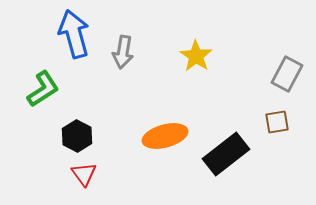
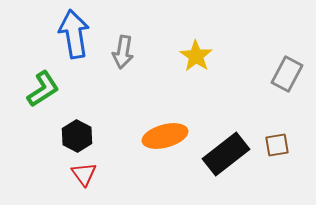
blue arrow: rotated 6 degrees clockwise
brown square: moved 23 px down
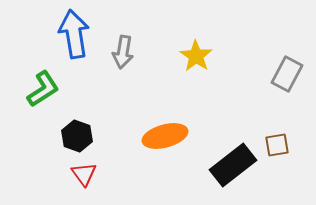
black hexagon: rotated 8 degrees counterclockwise
black rectangle: moved 7 px right, 11 px down
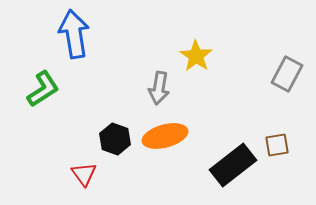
gray arrow: moved 36 px right, 36 px down
black hexagon: moved 38 px right, 3 px down
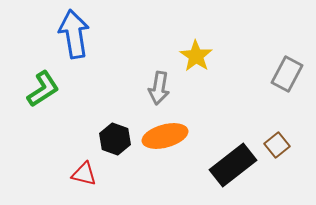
brown square: rotated 30 degrees counterclockwise
red triangle: rotated 40 degrees counterclockwise
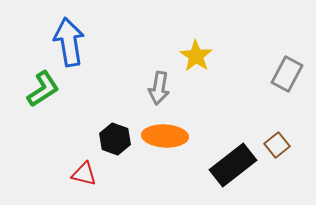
blue arrow: moved 5 px left, 8 px down
orange ellipse: rotated 18 degrees clockwise
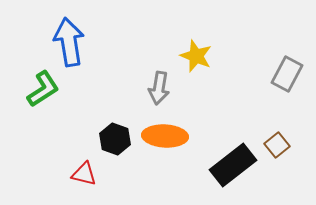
yellow star: rotated 12 degrees counterclockwise
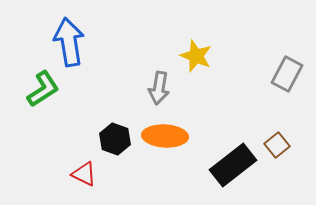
red triangle: rotated 12 degrees clockwise
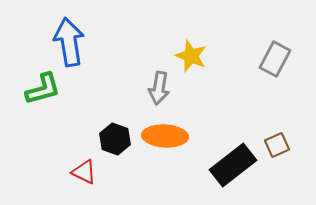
yellow star: moved 5 px left
gray rectangle: moved 12 px left, 15 px up
green L-shape: rotated 18 degrees clockwise
brown square: rotated 15 degrees clockwise
red triangle: moved 2 px up
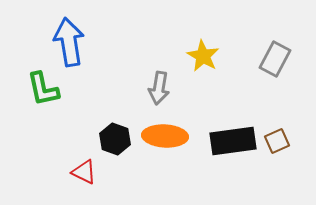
yellow star: moved 12 px right; rotated 8 degrees clockwise
green L-shape: rotated 93 degrees clockwise
brown square: moved 4 px up
black rectangle: moved 24 px up; rotated 30 degrees clockwise
